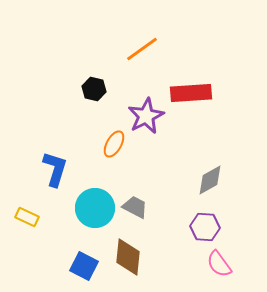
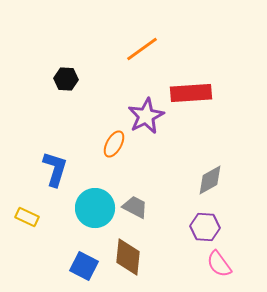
black hexagon: moved 28 px left, 10 px up; rotated 10 degrees counterclockwise
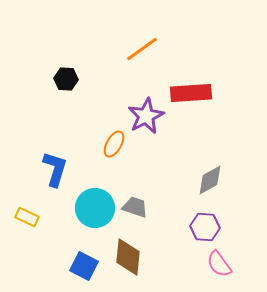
gray trapezoid: rotated 8 degrees counterclockwise
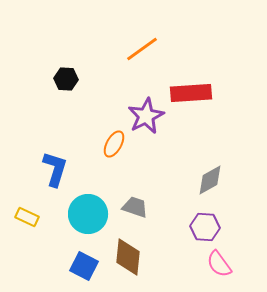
cyan circle: moved 7 px left, 6 px down
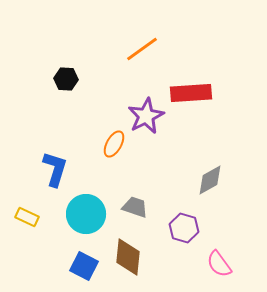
cyan circle: moved 2 px left
purple hexagon: moved 21 px left, 1 px down; rotated 12 degrees clockwise
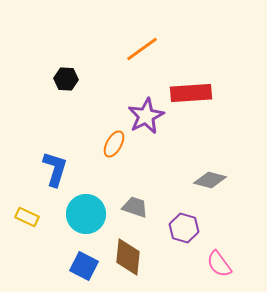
gray diamond: rotated 44 degrees clockwise
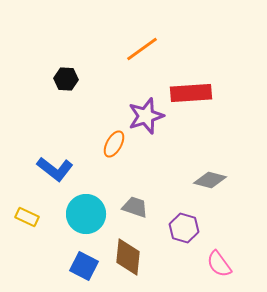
purple star: rotated 9 degrees clockwise
blue L-shape: rotated 111 degrees clockwise
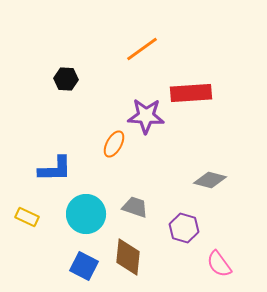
purple star: rotated 21 degrees clockwise
blue L-shape: rotated 39 degrees counterclockwise
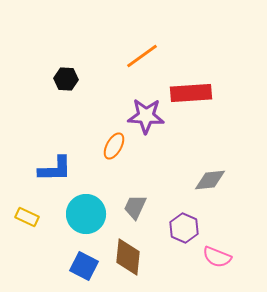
orange line: moved 7 px down
orange ellipse: moved 2 px down
gray diamond: rotated 20 degrees counterclockwise
gray trapezoid: rotated 84 degrees counterclockwise
purple hexagon: rotated 8 degrees clockwise
pink semicircle: moved 2 px left, 7 px up; rotated 32 degrees counterclockwise
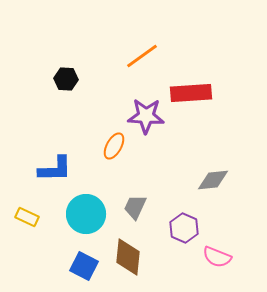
gray diamond: moved 3 px right
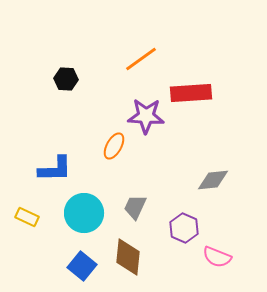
orange line: moved 1 px left, 3 px down
cyan circle: moved 2 px left, 1 px up
blue square: moved 2 px left; rotated 12 degrees clockwise
